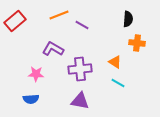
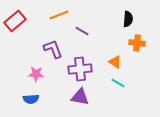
purple line: moved 6 px down
purple L-shape: rotated 40 degrees clockwise
purple triangle: moved 4 px up
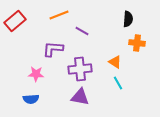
purple L-shape: rotated 65 degrees counterclockwise
cyan line: rotated 32 degrees clockwise
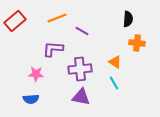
orange line: moved 2 px left, 3 px down
cyan line: moved 4 px left
purple triangle: moved 1 px right
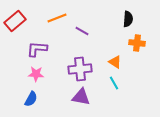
purple L-shape: moved 16 px left
blue semicircle: rotated 56 degrees counterclockwise
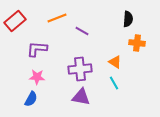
pink star: moved 1 px right, 3 px down
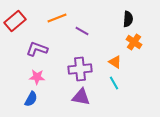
orange cross: moved 3 px left, 1 px up; rotated 28 degrees clockwise
purple L-shape: rotated 15 degrees clockwise
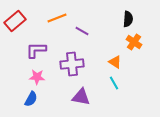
purple L-shape: moved 1 px left, 1 px down; rotated 20 degrees counterclockwise
purple cross: moved 8 px left, 5 px up
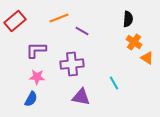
orange line: moved 2 px right
orange triangle: moved 32 px right, 4 px up
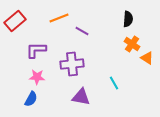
orange cross: moved 2 px left, 2 px down
